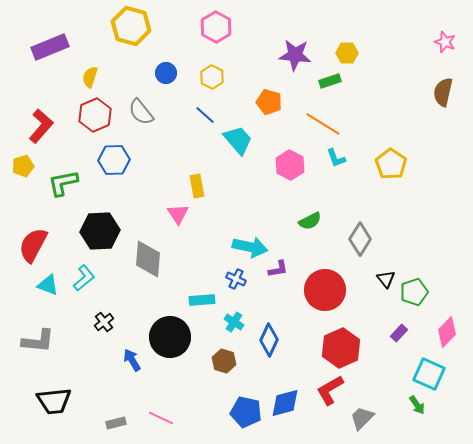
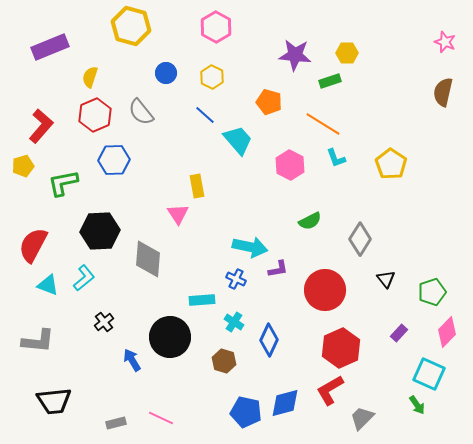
green pentagon at (414, 292): moved 18 px right
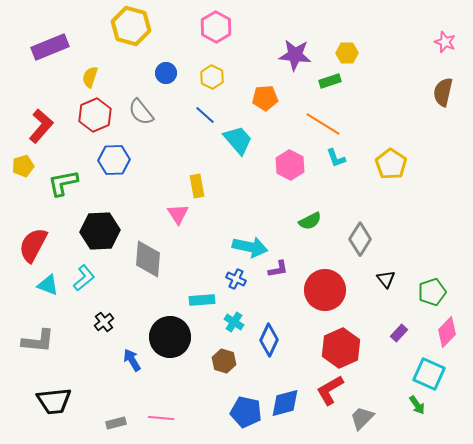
orange pentagon at (269, 102): moved 4 px left, 4 px up; rotated 20 degrees counterclockwise
pink line at (161, 418): rotated 20 degrees counterclockwise
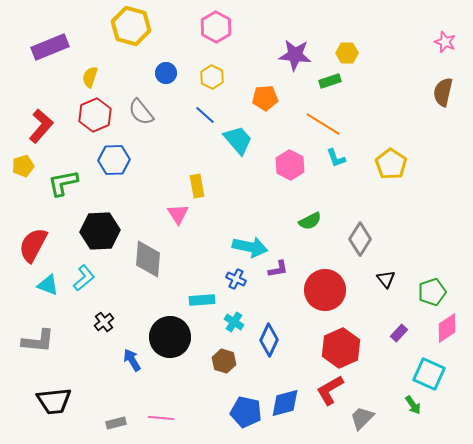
pink diamond at (447, 332): moved 4 px up; rotated 12 degrees clockwise
green arrow at (417, 405): moved 4 px left
